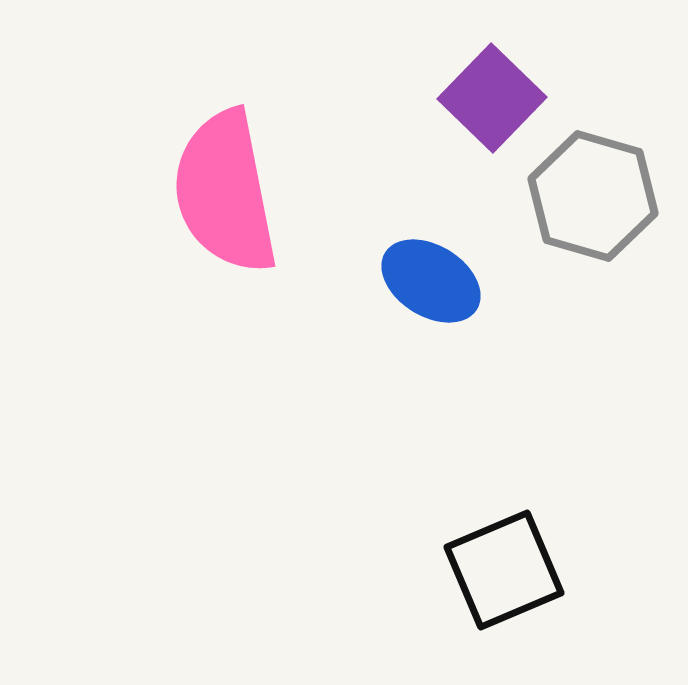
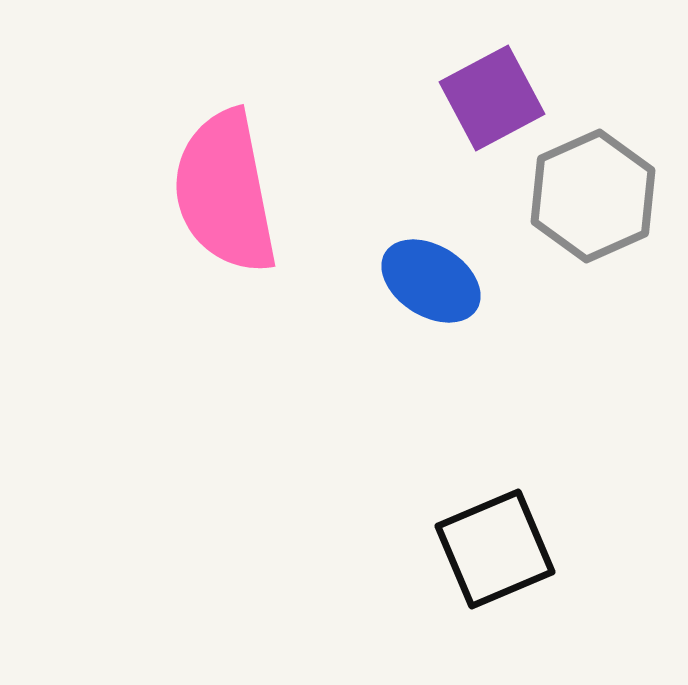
purple square: rotated 18 degrees clockwise
gray hexagon: rotated 20 degrees clockwise
black square: moved 9 px left, 21 px up
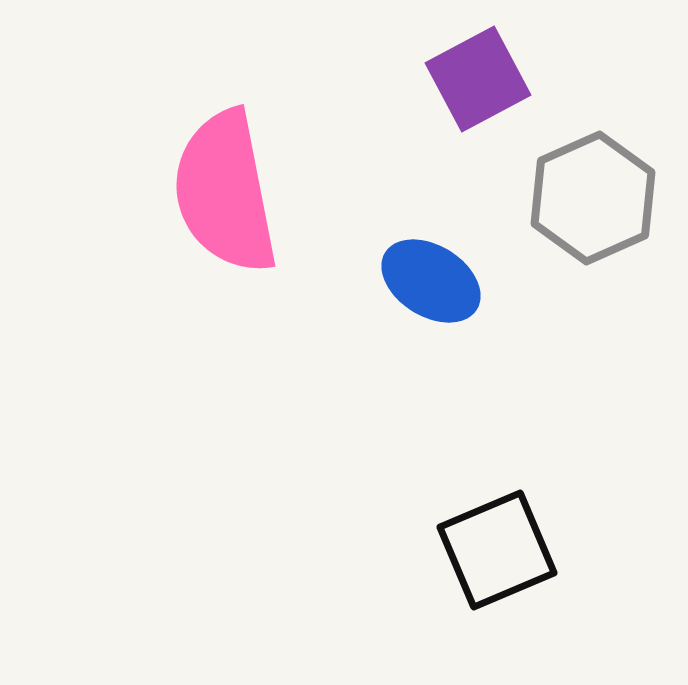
purple square: moved 14 px left, 19 px up
gray hexagon: moved 2 px down
black square: moved 2 px right, 1 px down
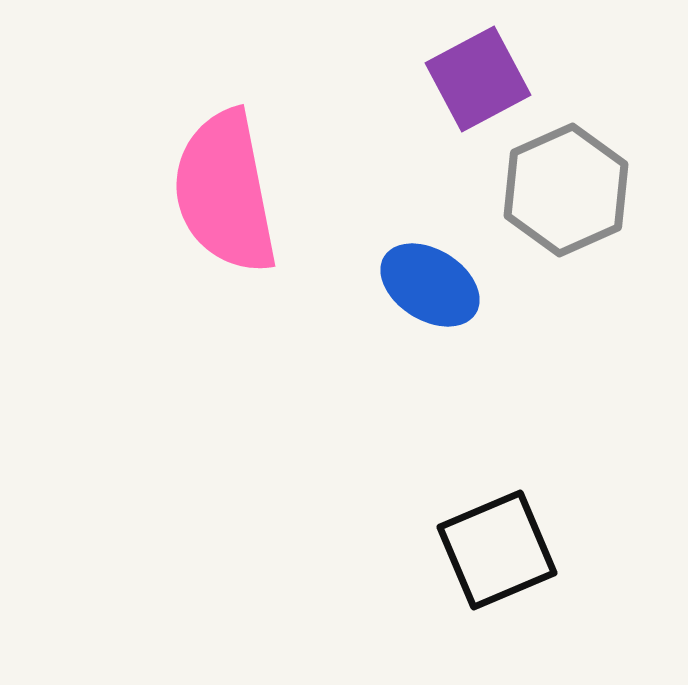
gray hexagon: moved 27 px left, 8 px up
blue ellipse: moved 1 px left, 4 px down
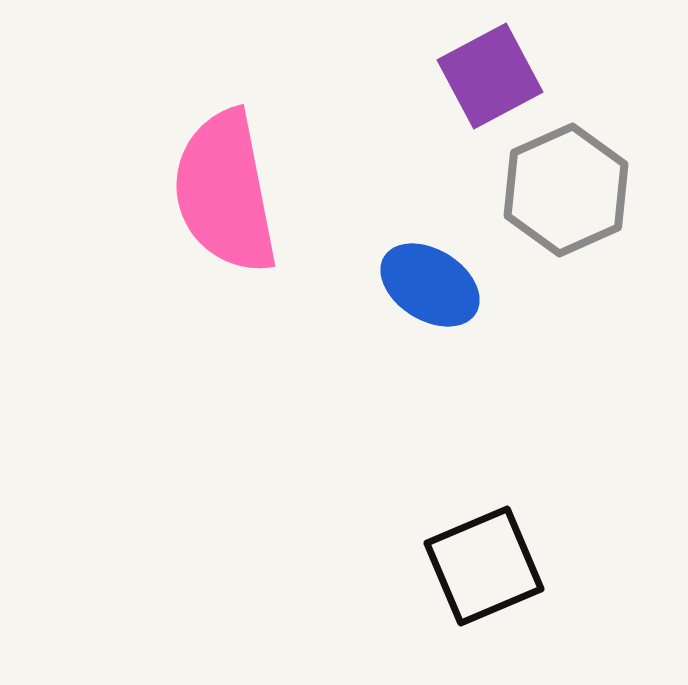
purple square: moved 12 px right, 3 px up
black square: moved 13 px left, 16 px down
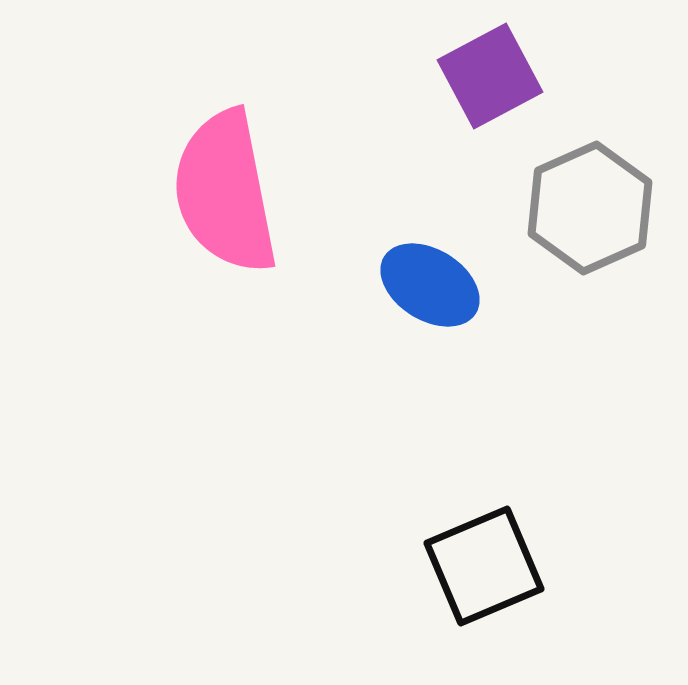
gray hexagon: moved 24 px right, 18 px down
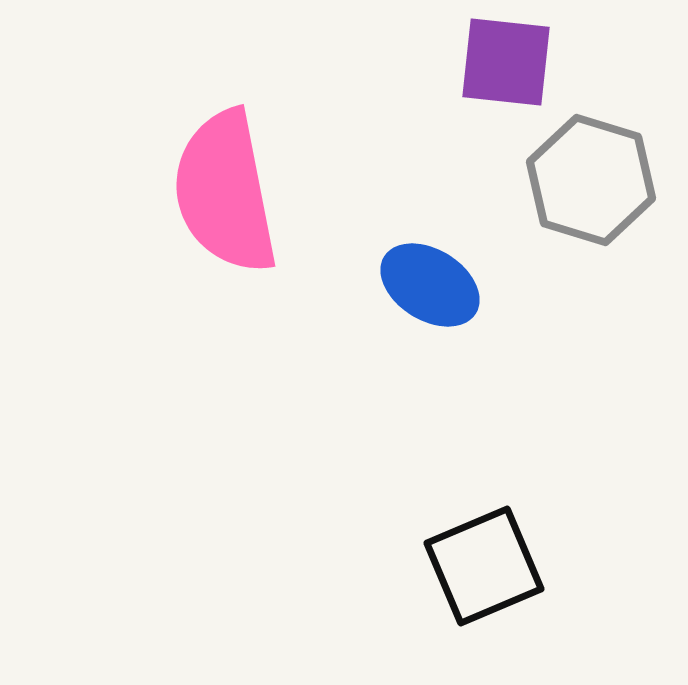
purple square: moved 16 px right, 14 px up; rotated 34 degrees clockwise
gray hexagon: moved 1 px right, 28 px up; rotated 19 degrees counterclockwise
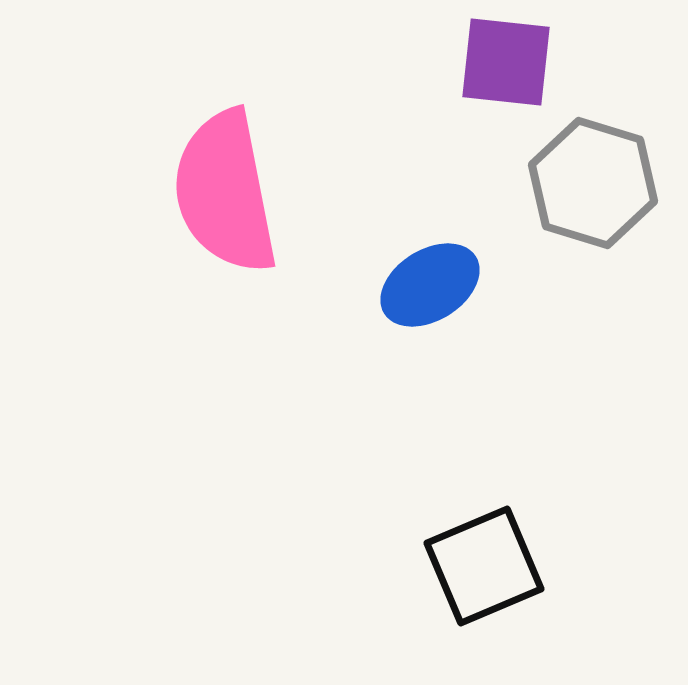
gray hexagon: moved 2 px right, 3 px down
blue ellipse: rotated 64 degrees counterclockwise
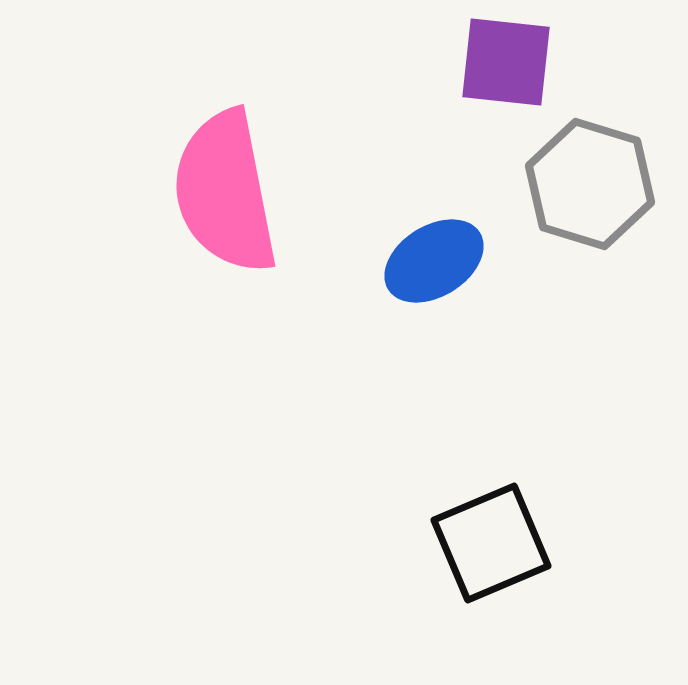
gray hexagon: moved 3 px left, 1 px down
blue ellipse: moved 4 px right, 24 px up
black square: moved 7 px right, 23 px up
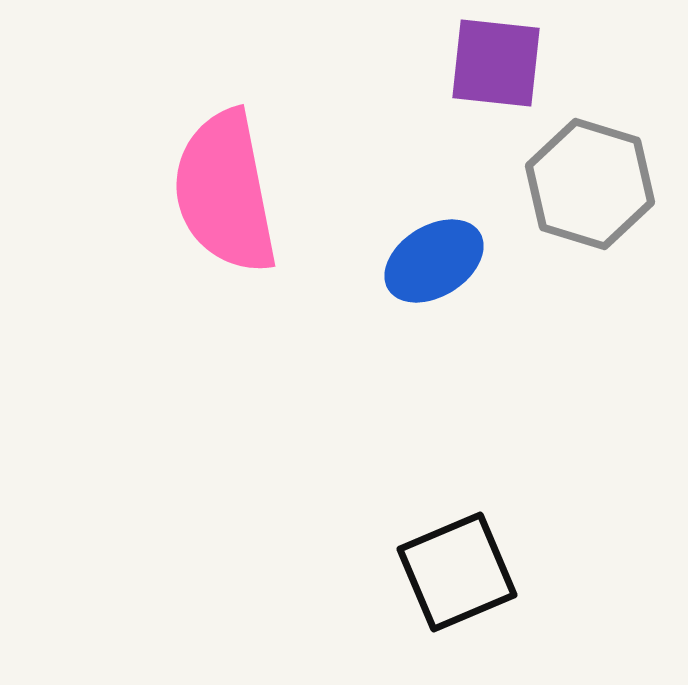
purple square: moved 10 px left, 1 px down
black square: moved 34 px left, 29 px down
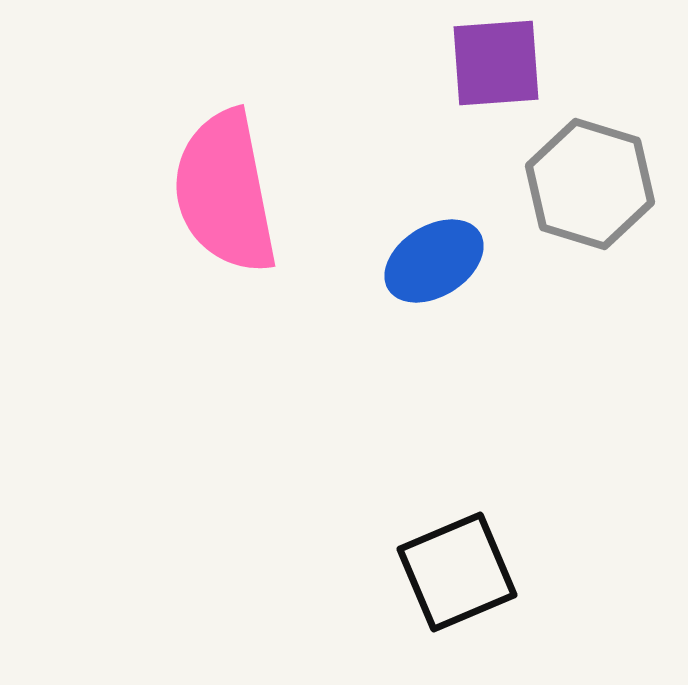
purple square: rotated 10 degrees counterclockwise
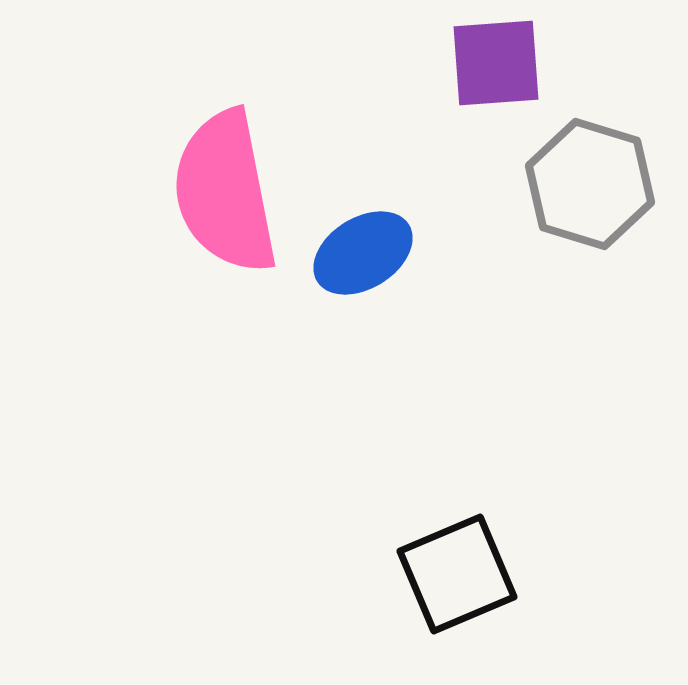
blue ellipse: moved 71 px left, 8 px up
black square: moved 2 px down
